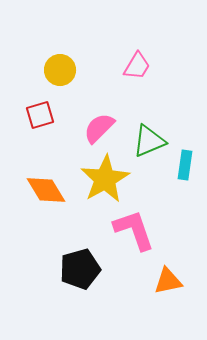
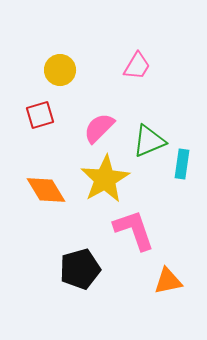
cyan rectangle: moved 3 px left, 1 px up
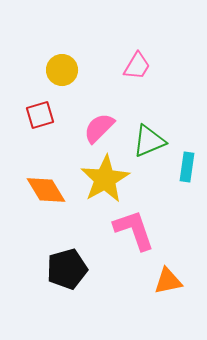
yellow circle: moved 2 px right
cyan rectangle: moved 5 px right, 3 px down
black pentagon: moved 13 px left
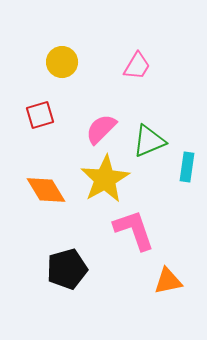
yellow circle: moved 8 px up
pink semicircle: moved 2 px right, 1 px down
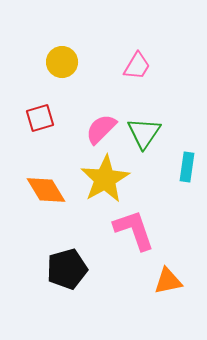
red square: moved 3 px down
green triangle: moved 5 px left, 8 px up; rotated 33 degrees counterclockwise
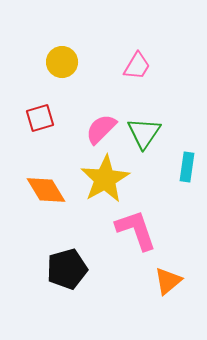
pink L-shape: moved 2 px right
orange triangle: rotated 28 degrees counterclockwise
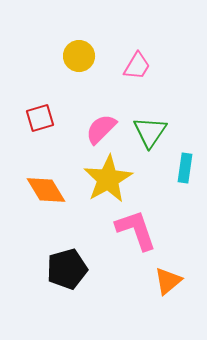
yellow circle: moved 17 px right, 6 px up
green triangle: moved 6 px right, 1 px up
cyan rectangle: moved 2 px left, 1 px down
yellow star: moved 3 px right
